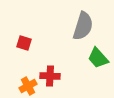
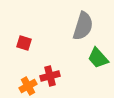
red cross: rotated 18 degrees counterclockwise
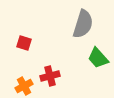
gray semicircle: moved 2 px up
orange cross: moved 4 px left
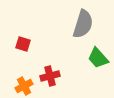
red square: moved 1 px left, 1 px down
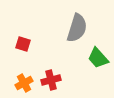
gray semicircle: moved 6 px left, 4 px down
red cross: moved 1 px right, 4 px down
orange cross: moved 3 px up
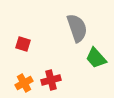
gray semicircle: rotated 36 degrees counterclockwise
green trapezoid: moved 2 px left
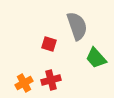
gray semicircle: moved 2 px up
red square: moved 26 px right
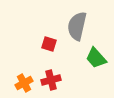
gray semicircle: rotated 148 degrees counterclockwise
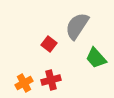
gray semicircle: rotated 20 degrees clockwise
red square: rotated 21 degrees clockwise
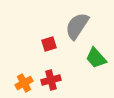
red square: rotated 35 degrees clockwise
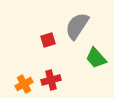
red square: moved 1 px left, 4 px up
orange cross: moved 1 px down
